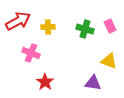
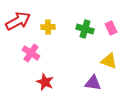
pink rectangle: moved 1 px right, 2 px down
pink cross: rotated 12 degrees clockwise
red star: rotated 12 degrees counterclockwise
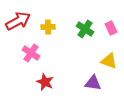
green cross: rotated 18 degrees clockwise
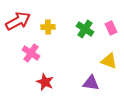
purple triangle: moved 2 px left
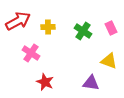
green cross: moved 2 px left, 2 px down
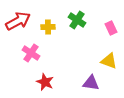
green cross: moved 6 px left, 11 px up
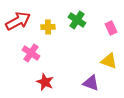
purple triangle: rotated 12 degrees clockwise
